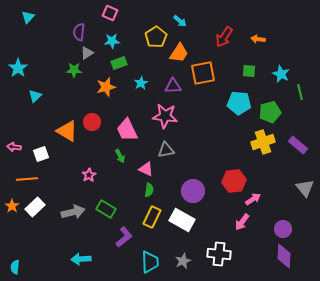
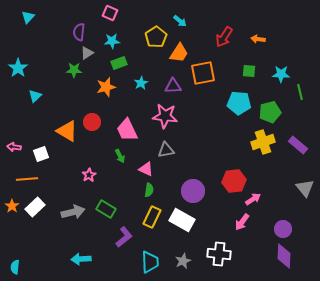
cyan star at (281, 74): rotated 24 degrees counterclockwise
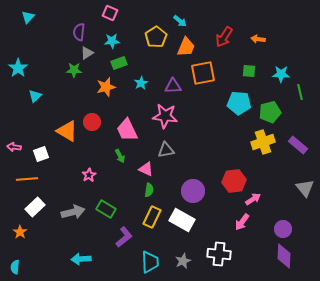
orange trapezoid at (179, 53): moved 7 px right, 6 px up; rotated 10 degrees counterclockwise
orange star at (12, 206): moved 8 px right, 26 px down
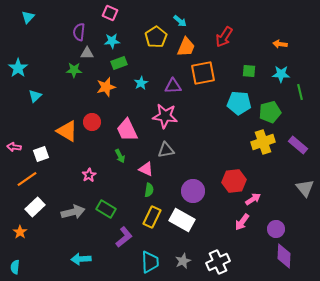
orange arrow at (258, 39): moved 22 px right, 5 px down
gray triangle at (87, 53): rotated 32 degrees clockwise
orange line at (27, 179): rotated 30 degrees counterclockwise
purple circle at (283, 229): moved 7 px left
white cross at (219, 254): moved 1 px left, 8 px down; rotated 30 degrees counterclockwise
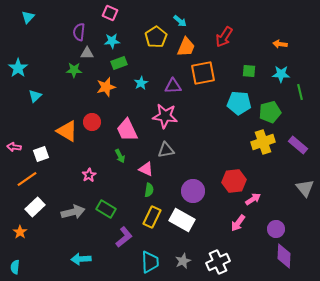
pink arrow at (242, 222): moved 4 px left, 1 px down
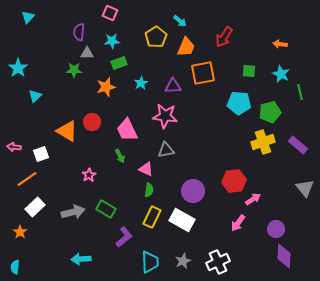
cyan star at (281, 74): rotated 24 degrees clockwise
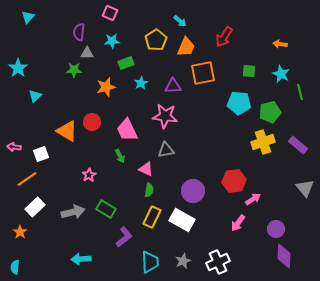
yellow pentagon at (156, 37): moved 3 px down
green rectangle at (119, 63): moved 7 px right
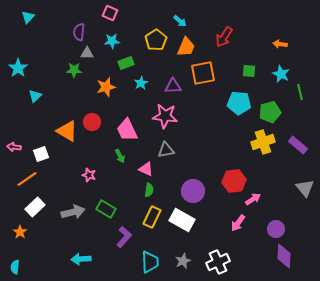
pink star at (89, 175): rotated 24 degrees counterclockwise
purple L-shape at (124, 237): rotated 10 degrees counterclockwise
